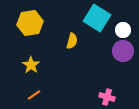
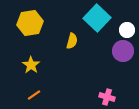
cyan square: rotated 12 degrees clockwise
white circle: moved 4 px right
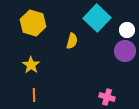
yellow hexagon: moved 3 px right; rotated 25 degrees clockwise
purple circle: moved 2 px right
orange line: rotated 56 degrees counterclockwise
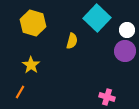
orange line: moved 14 px left, 3 px up; rotated 32 degrees clockwise
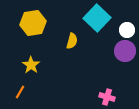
yellow hexagon: rotated 25 degrees counterclockwise
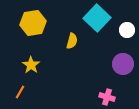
purple circle: moved 2 px left, 13 px down
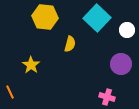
yellow hexagon: moved 12 px right, 6 px up; rotated 15 degrees clockwise
yellow semicircle: moved 2 px left, 3 px down
purple circle: moved 2 px left
orange line: moved 10 px left; rotated 56 degrees counterclockwise
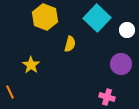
yellow hexagon: rotated 15 degrees clockwise
